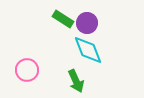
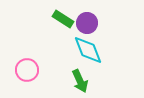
green arrow: moved 4 px right
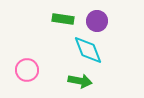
green rectangle: rotated 25 degrees counterclockwise
purple circle: moved 10 px right, 2 px up
green arrow: rotated 55 degrees counterclockwise
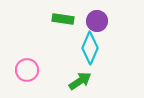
cyan diamond: moved 2 px right, 2 px up; rotated 44 degrees clockwise
green arrow: rotated 45 degrees counterclockwise
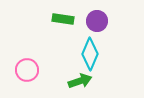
cyan diamond: moved 6 px down
green arrow: rotated 15 degrees clockwise
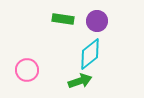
cyan diamond: rotated 28 degrees clockwise
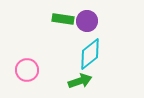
purple circle: moved 10 px left
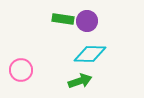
cyan diamond: rotated 40 degrees clockwise
pink circle: moved 6 px left
